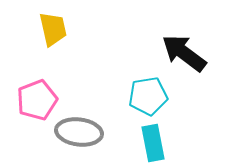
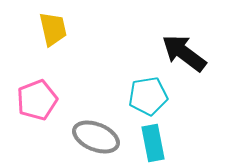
gray ellipse: moved 17 px right, 5 px down; rotated 15 degrees clockwise
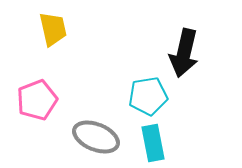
black arrow: rotated 114 degrees counterclockwise
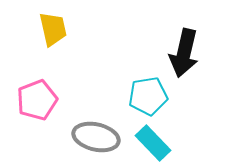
gray ellipse: rotated 9 degrees counterclockwise
cyan rectangle: rotated 33 degrees counterclockwise
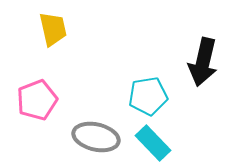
black arrow: moved 19 px right, 9 px down
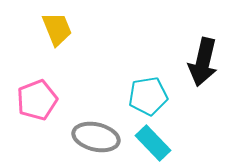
yellow trapezoid: moved 4 px right; rotated 9 degrees counterclockwise
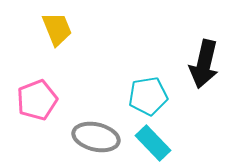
black arrow: moved 1 px right, 2 px down
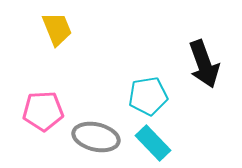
black arrow: rotated 33 degrees counterclockwise
pink pentagon: moved 6 px right, 11 px down; rotated 18 degrees clockwise
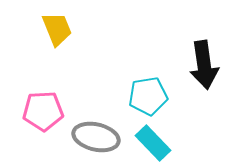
black arrow: moved 1 px down; rotated 12 degrees clockwise
